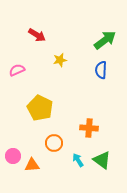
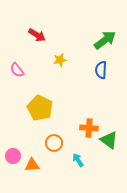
pink semicircle: rotated 105 degrees counterclockwise
green triangle: moved 7 px right, 20 px up
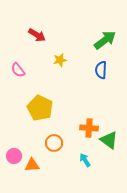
pink semicircle: moved 1 px right
pink circle: moved 1 px right
cyan arrow: moved 7 px right
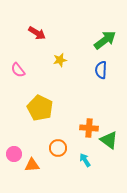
red arrow: moved 2 px up
orange circle: moved 4 px right, 5 px down
pink circle: moved 2 px up
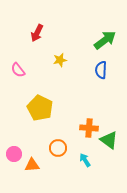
red arrow: rotated 84 degrees clockwise
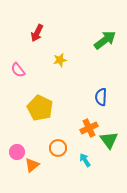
blue semicircle: moved 27 px down
orange cross: rotated 30 degrees counterclockwise
green triangle: rotated 18 degrees clockwise
pink circle: moved 3 px right, 2 px up
orange triangle: rotated 35 degrees counterclockwise
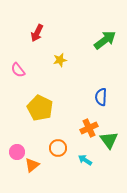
cyan arrow: rotated 24 degrees counterclockwise
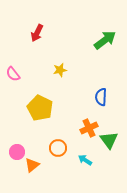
yellow star: moved 10 px down
pink semicircle: moved 5 px left, 4 px down
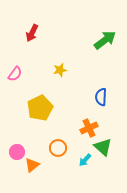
red arrow: moved 5 px left
pink semicircle: moved 2 px right; rotated 105 degrees counterclockwise
yellow pentagon: rotated 20 degrees clockwise
green triangle: moved 6 px left, 7 px down; rotated 12 degrees counterclockwise
cyan arrow: rotated 80 degrees counterclockwise
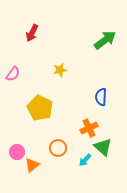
pink semicircle: moved 2 px left
yellow pentagon: rotated 20 degrees counterclockwise
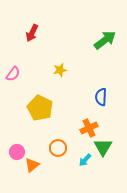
green triangle: rotated 18 degrees clockwise
